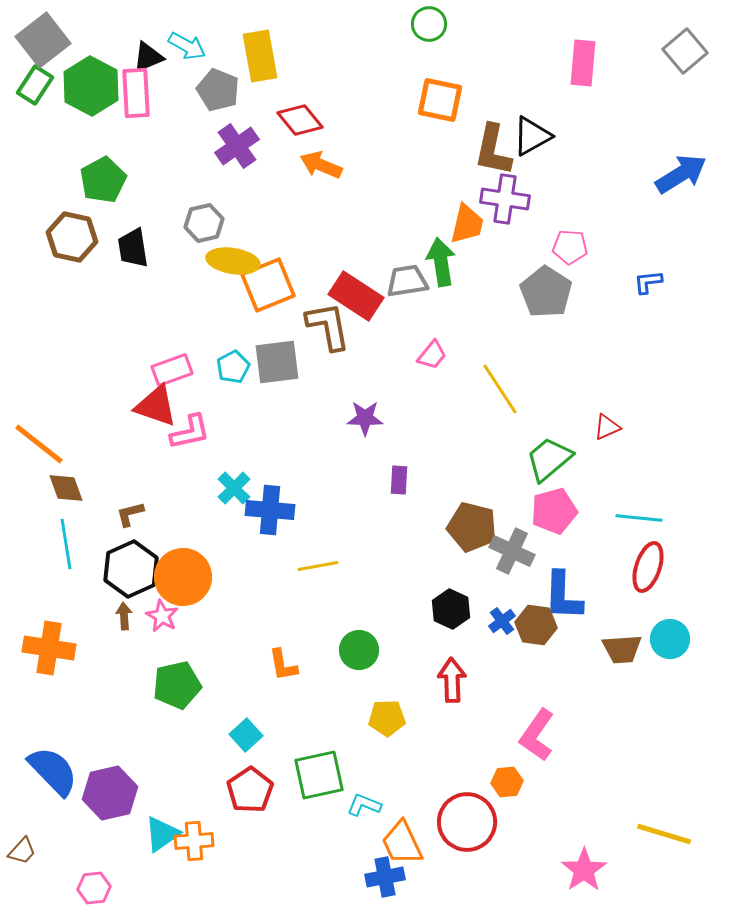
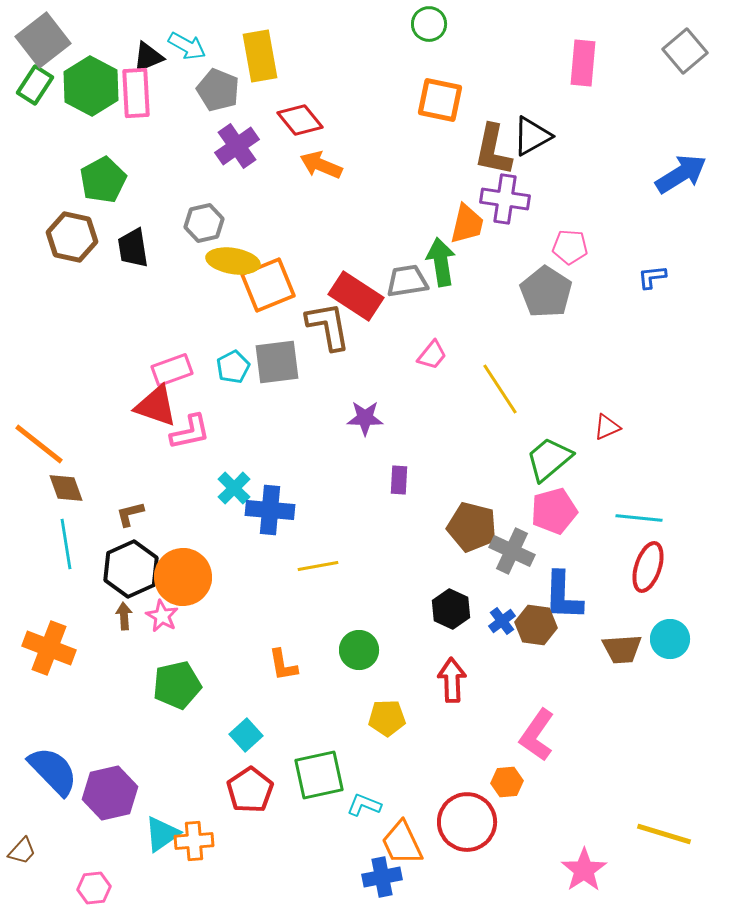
blue L-shape at (648, 282): moved 4 px right, 5 px up
orange cross at (49, 648): rotated 12 degrees clockwise
blue cross at (385, 877): moved 3 px left
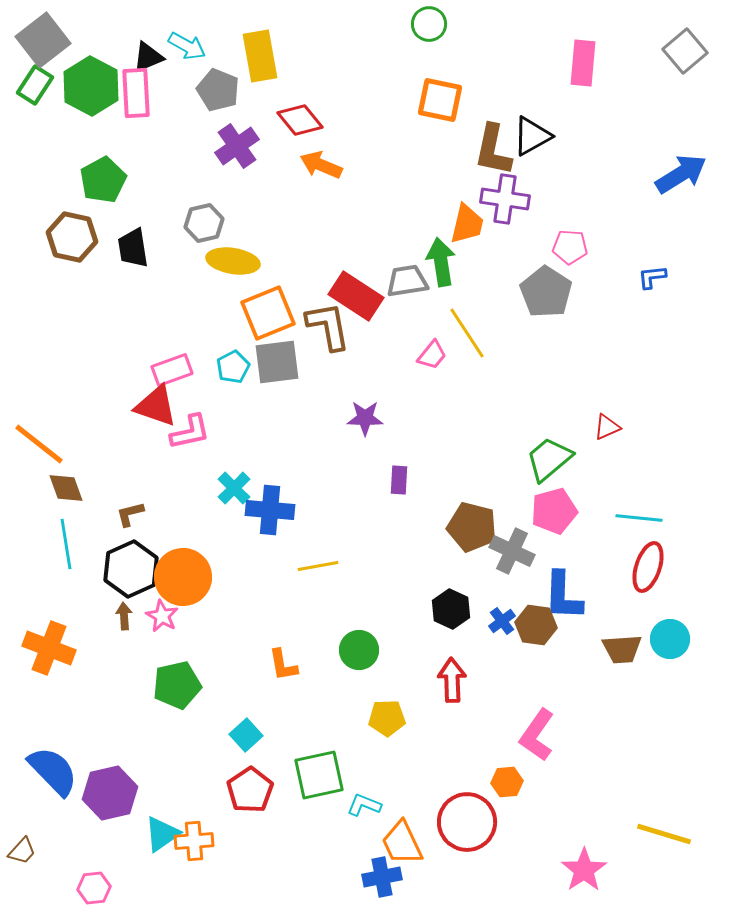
orange square at (268, 285): moved 28 px down
yellow line at (500, 389): moved 33 px left, 56 px up
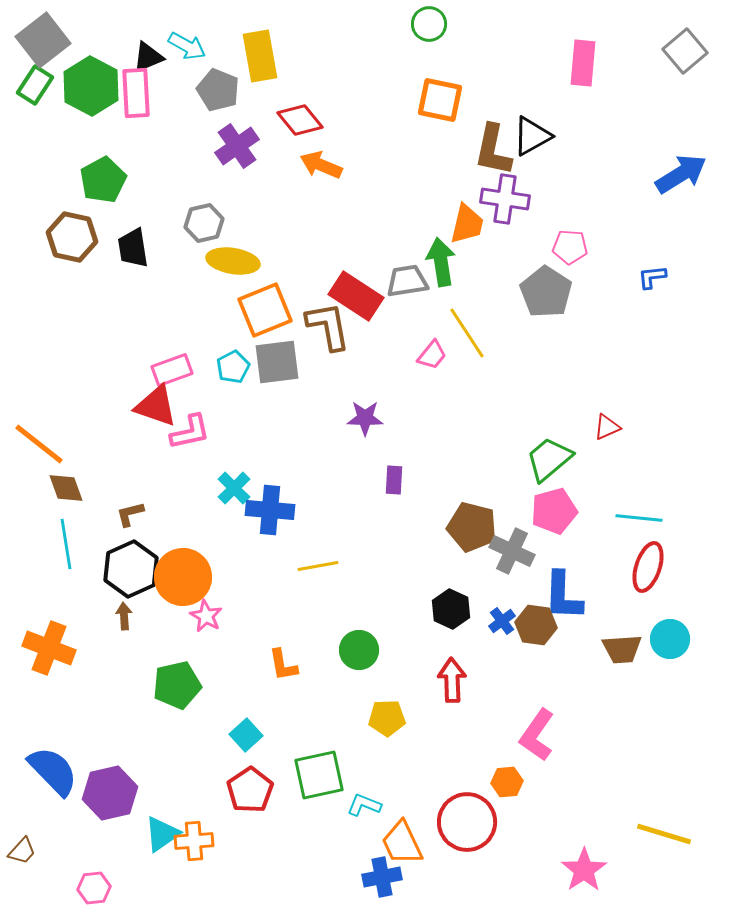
orange square at (268, 313): moved 3 px left, 3 px up
purple rectangle at (399, 480): moved 5 px left
pink star at (162, 616): moved 44 px right
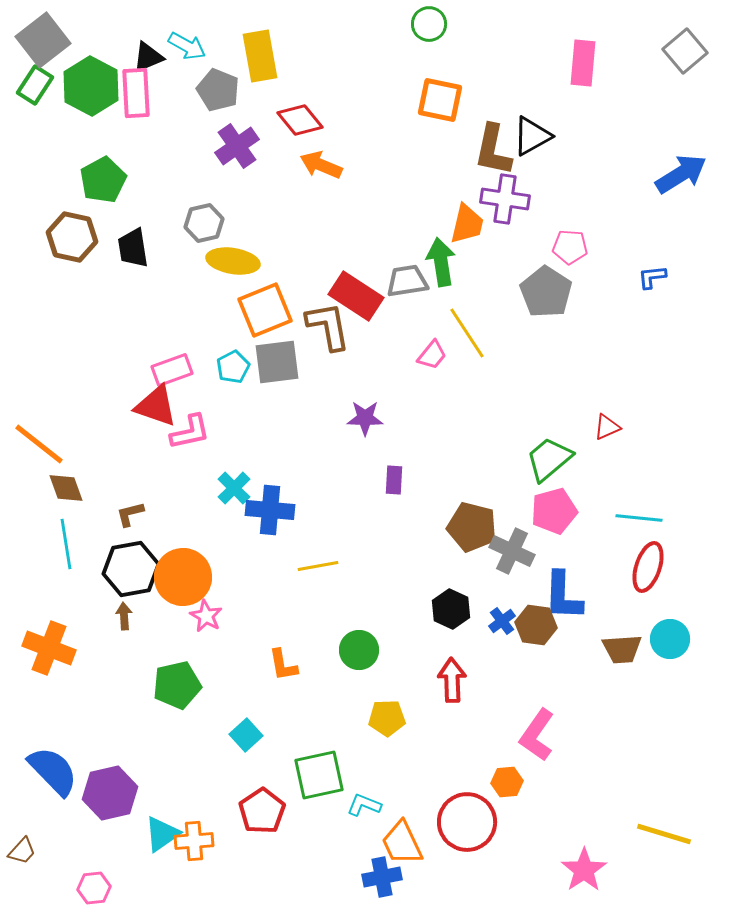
black hexagon at (131, 569): rotated 14 degrees clockwise
red pentagon at (250, 790): moved 12 px right, 21 px down
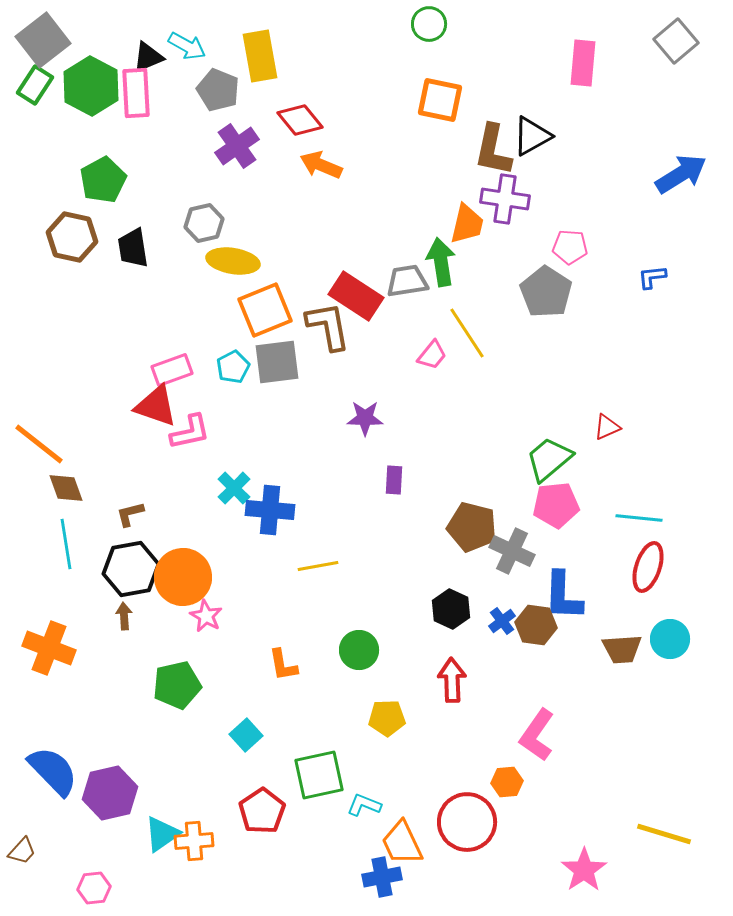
gray square at (685, 51): moved 9 px left, 10 px up
pink pentagon at (554, 511): moved 2 px right, 6 px up; rotated 9 degrees clockwise
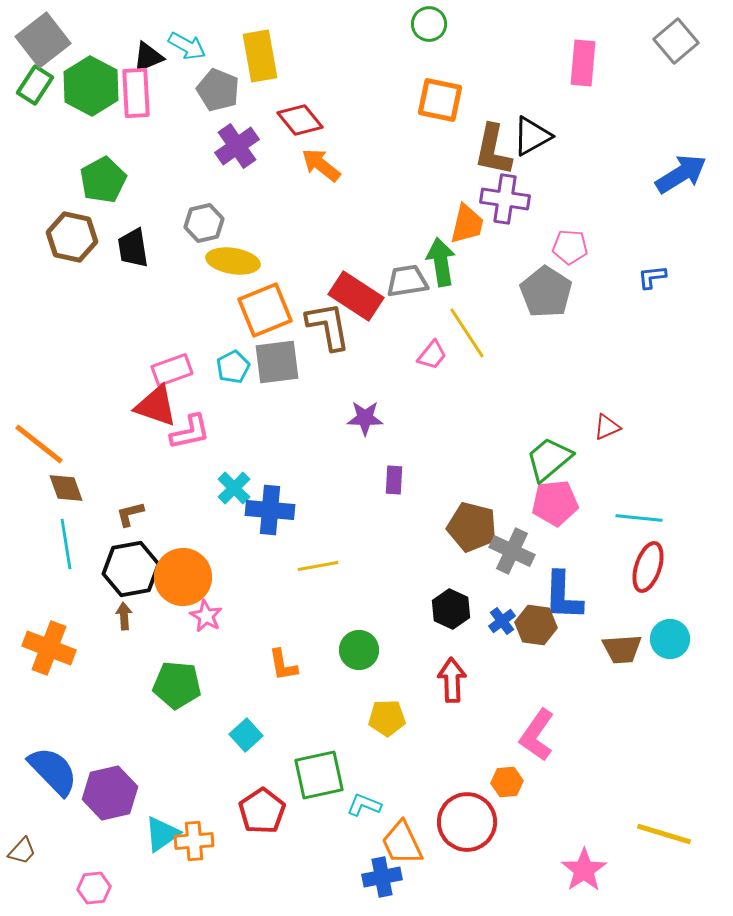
orange arrow at (321, 165): rotated 15 degrees clockwise
pink pentagon at (556, 505): moved 1 px left, 2 px up
green pentagon at (177, 685): rotated 18 degrees clockwise
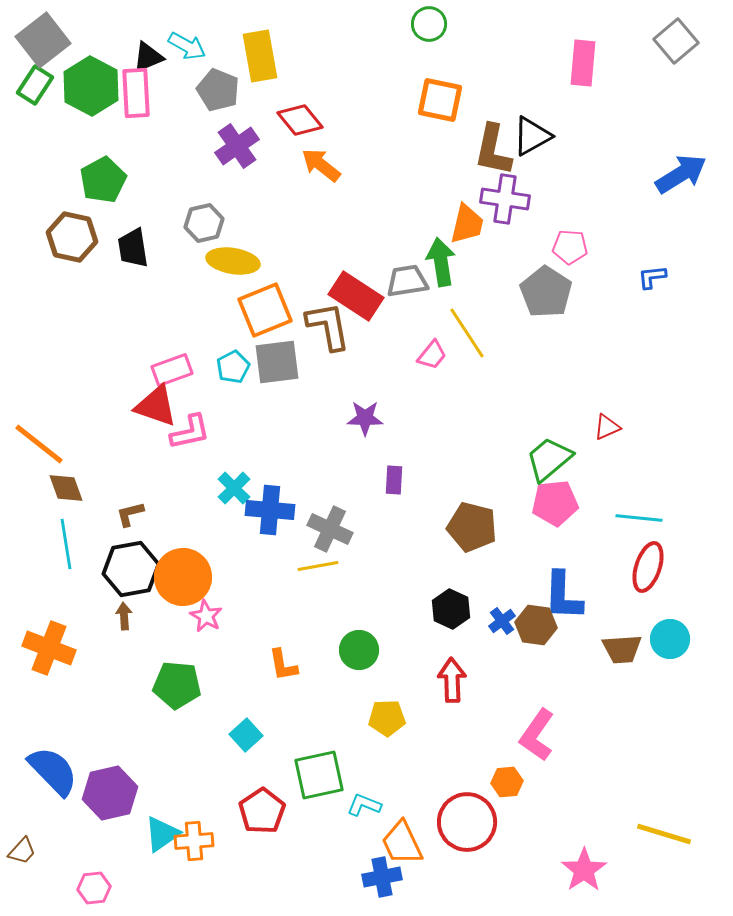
gray cross at (512, 551): moved 182 px left, 22 px up
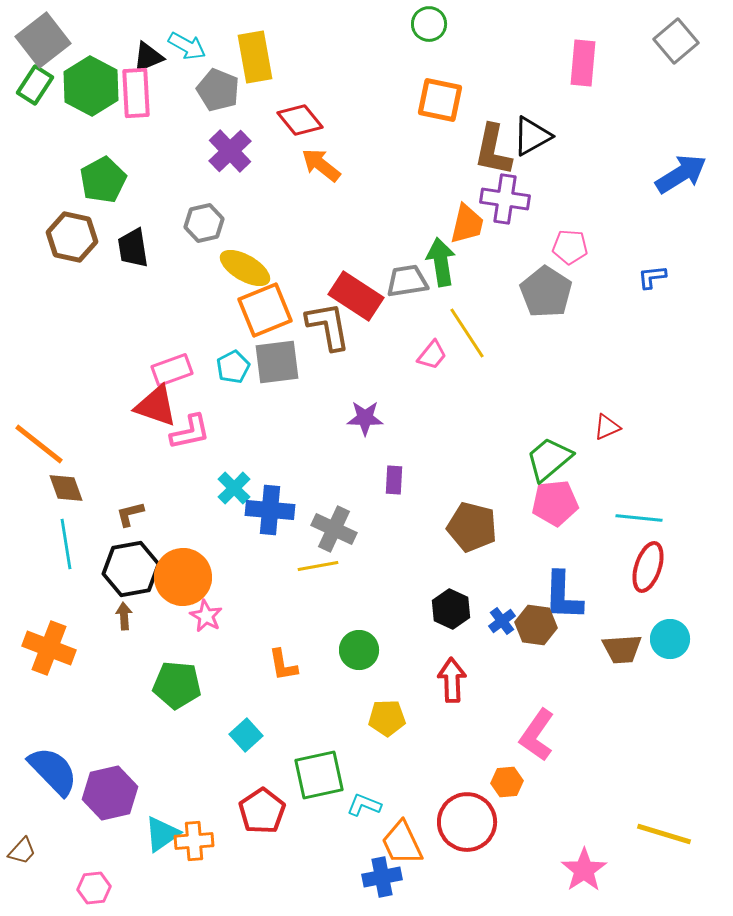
yellow rectangle at (260, 56): moved 5 px left, 1 px down
purple cross at (237, 146): moved 7 px left, 5 px down; rotated 9 degrees counterclockwise
yellow ellipse at (233, 261): moved 12 px right, 7 px down; rotated 21 degrees clockwise
gray cross at (330, 529): moved 4 px right
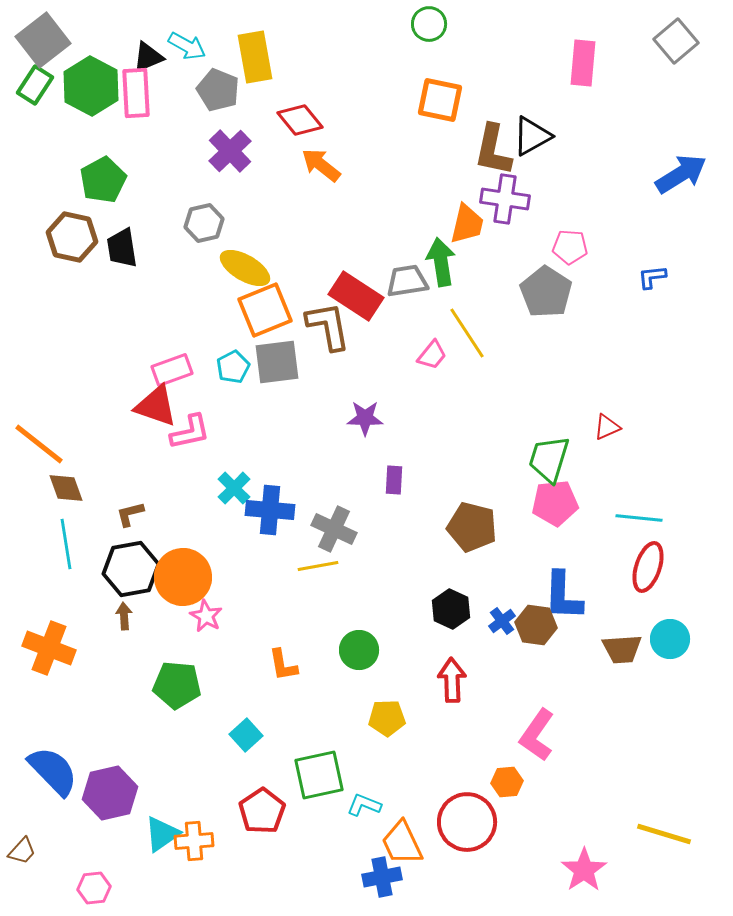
black trapezoid at (133, 248): moved 11 px left
green trapezoid at (549, 459): rotated 33 degrees counterclockwise
